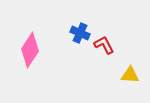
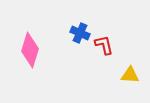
red L-shape: rotated 15 degrees clockwise
pink diamond: rotated 16 degrees counterclockwise
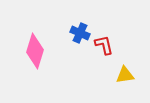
pink diamond: moved 5 px right, 1 px down
yellow triangle: moved 5 px left; rotated 12 degrees counterclockwise
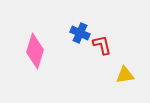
red L-shape: moved 2 px left
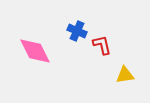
blue cross: moved 3 px left, 2 px up
pink diamond: rotated 44 degrees counterclockwise
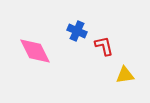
red L-shape: moved 2 px right, 1 px down
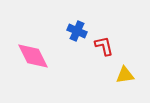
pink diamond: moved 2 px left, 5 px down
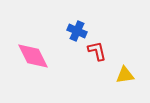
red L-shape: moved 7 px left, 5 px down
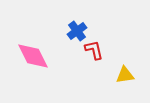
blue cross: rotated 30 degrees clockwise
red L-shape: moved 3 px left, 1 px up
